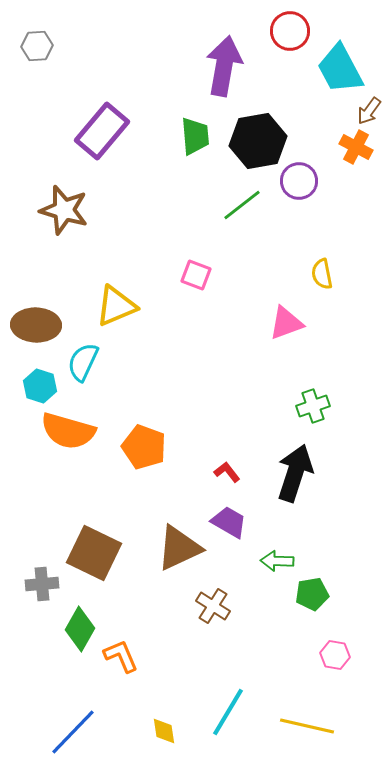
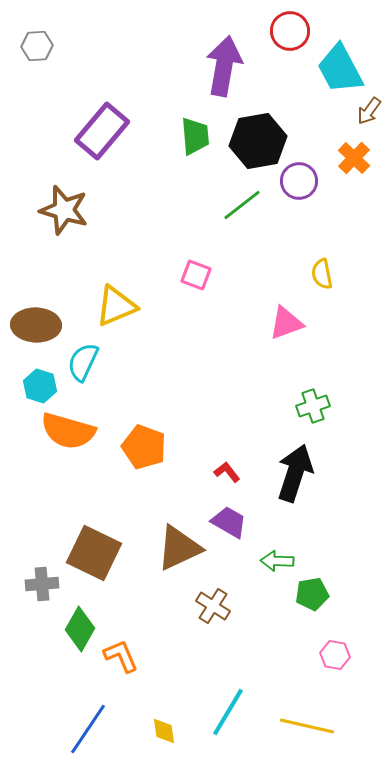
orange cross: moved 2 px left, 11 px down; rotated 16 degrees clockwise
blue line: moved 15 px right, 3 px up; rotated 10 degrees counterclockwise
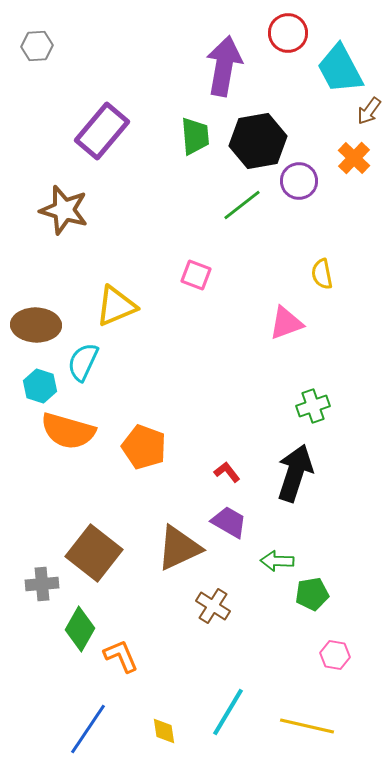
red circle: moved 2 px left, 2 px down
brown square: rotated 12 degrees clockwise
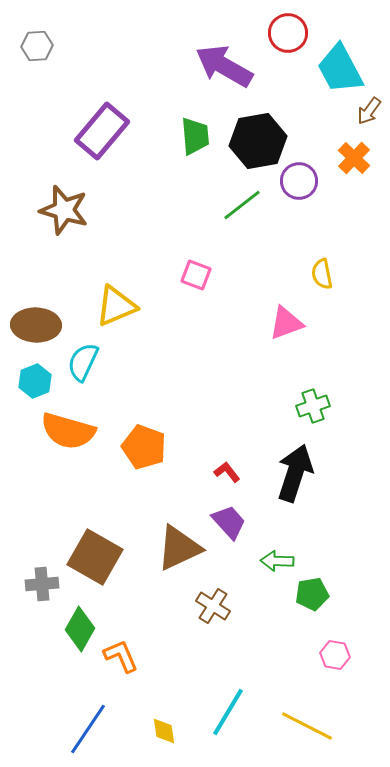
purple arrow: rotated 70 degrees counterclockwise
cyan hexagon: moved 5 px left, 5 px up; rotated 20 degrees clockwise
purple trapezoid: rotated 18 degrees clockwise
brown square: moved 1 px right, 4 px down; rotated 8 degrees counterclockwise
yellow line: rotated 14 degrees clockwise
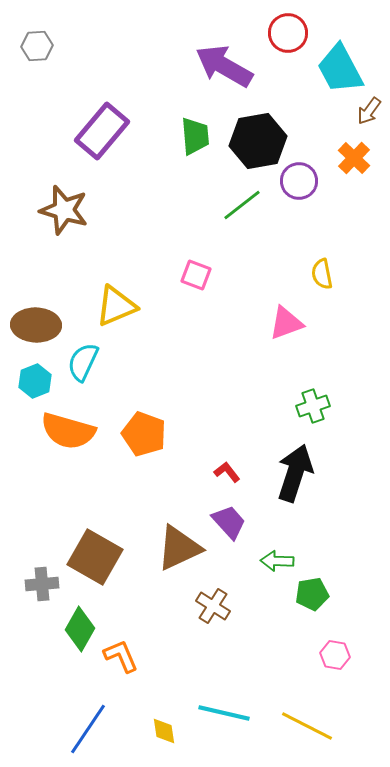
orange pentagon: moved 13 px up
cyan line: moved 4 px left, 1 px down; rotated 72 degrees clockwise
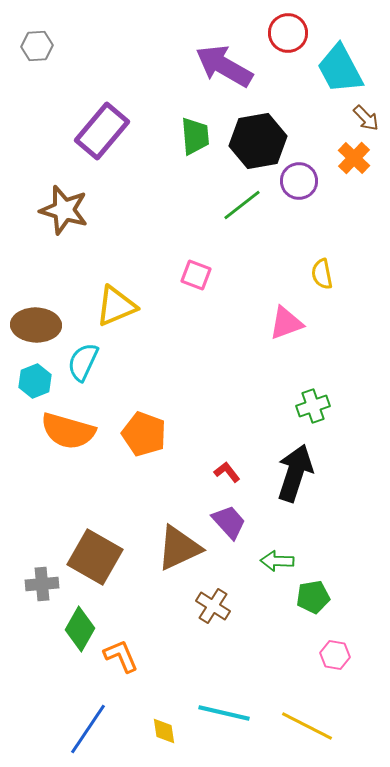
brown arrow: moved 3 px left, 7 px down; rotated 80 degrees counterclockwise
green pentagon: moved 1 px right, 3 px down
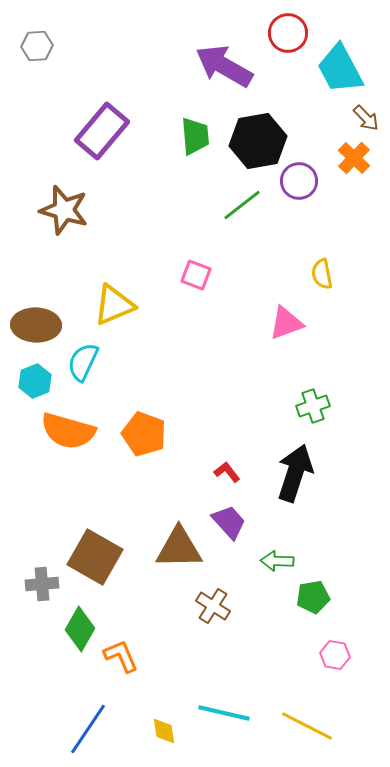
yellow triangle: moved 2 px left, 1 px up
brown triangle: rotated 24 degrees clockwise
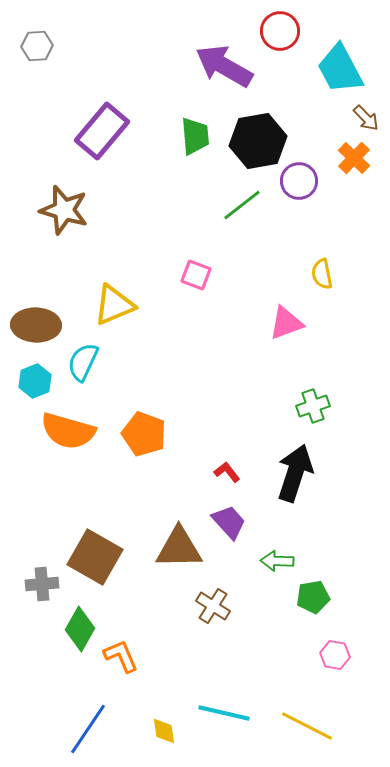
red circle: moved 8 px left, 2 px up
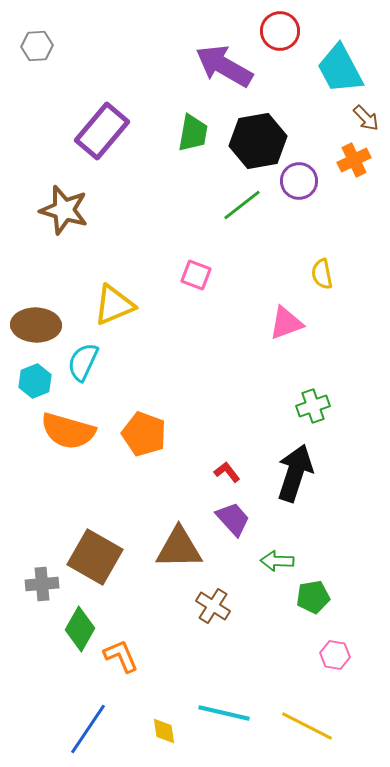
green trapezoid: moved 2 px left, 3 px up; rotated 15 degrees clockwise
orange cross: moved 2 px down; rotated 20 degrees clockwise
purple trapezoid: moved 4 px right, 3 px up
